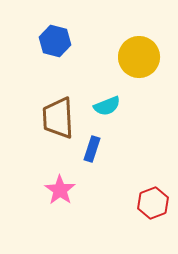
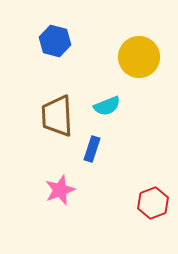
brown trapezoid: moved 1 px left, 2 px up
pink star: rotated 16 degrees clockwise
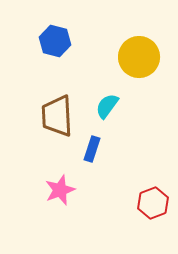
cyan semicircle: rotated 148 degrees clockwise
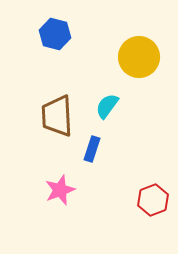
blue hexagon: moved 7 px up
red hexagon: moved 3 px up
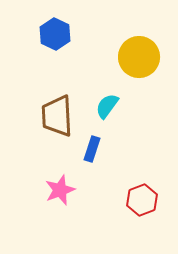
blue hexagon: rotated 12 degrees clockwise
red hexagon: moved 11 px left
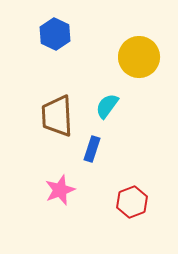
red hexagon: moved 10 px left, 2 px down
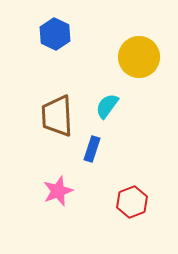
pink star: moved 2 px left, 1 px down
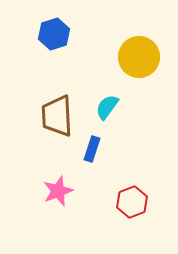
blue hexagon: moved 1 px left; rotated 16 degrees clockwise
cyan semicircle: moved 1 px down
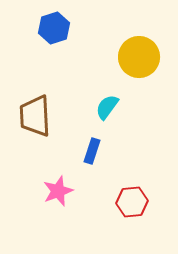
blue hexagon: moved 6 px up
brown trapezoid: moved 22 px left
blue rectangle: moved 2 px down
red hexagon: rotated 16 degrees clockwise
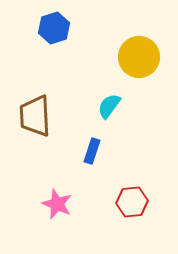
cyan semicircle: moved 2 px right, 1 px up
pink star: moved 1 px left, 13 px down; rotated 28 degrees counterclockwise
